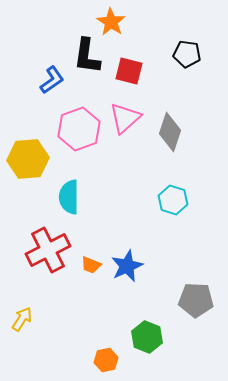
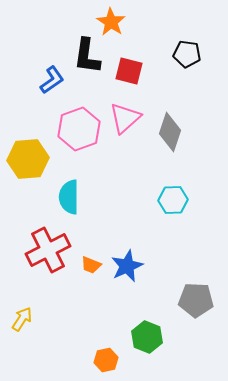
cyan hexagon: rotated 20 degrees counterclockwise
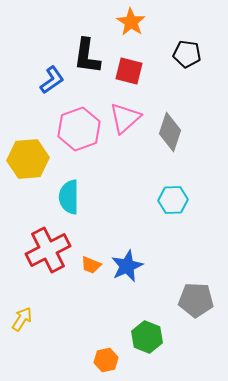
orange star: moved 20 px right
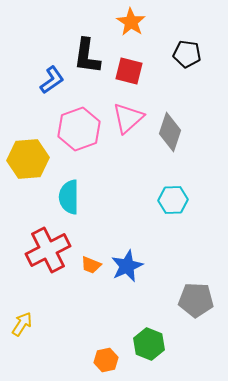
pink triangle: moved 3 px right
yellow arrow: moved 5 px down
green hexagon: moved 2 px right, 7 px down
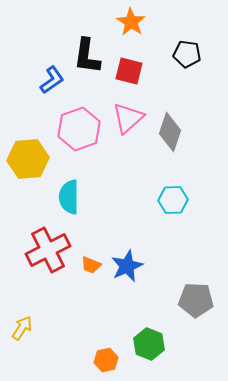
yellow arrow: moved 4 px down
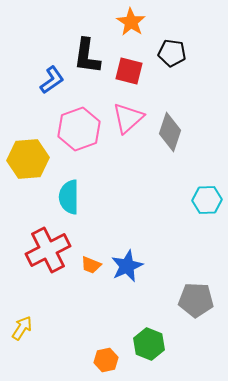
black pentagon: moved 15 px left, 1 px up
cyan hexagon: moved 34 px right
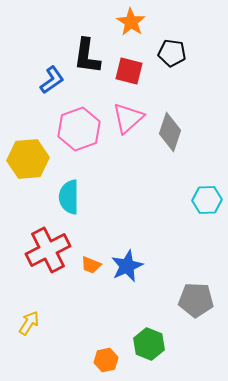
yellow arrow: moved 7 px right, 5 px up
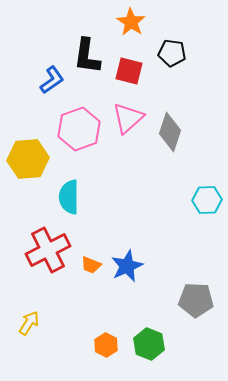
orange hexagon: moved 15 px up; rotated 20 degrees counterclockwise
